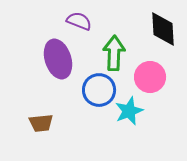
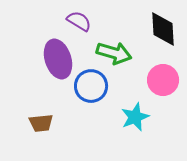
purple semicircle: rotated 10 degrees clockwise
green arrow: rotated 104 degrees clockwise
pink circle: moved 13 px right, 3 px down
blue circle: moved 8 px left, 4 px up
cyan star: moved 6 px right, 6 px down
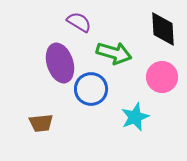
purple semicircle: moved 1 px down
purple ellipse: moved 2 px right, 4 px down
pink circle: moved 1 px left, 3 px up
blue circle: moved 3 px down
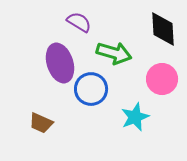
pink circle: moved 2 px down
brown trapezoid: rotated 30 degrees clockwise
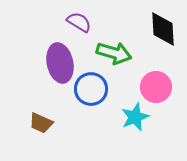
purple ellipse: rotated 6 degrees clockwise
pink circle: moved 6 px left, 8 px down
